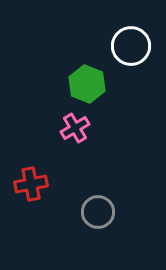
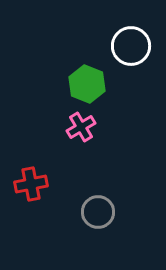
pink cross: moved 6 px right, 1 px up
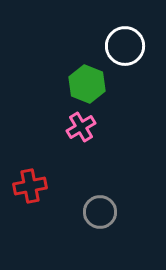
white circle: moved 6 px left
red cross: moved 1 px left, 2 px down
gray circle: moved 2 px right
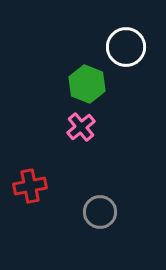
white circle: moved 1 px right, 1 px down
pink cross: rotated 8 degrees counterclockwise
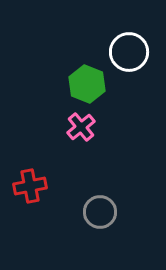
white circle: moved 3 px right, 5 px down
